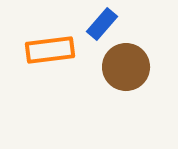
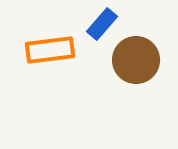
brown circle: moved 10 px right, 7 px up
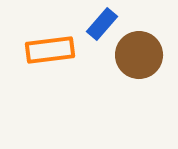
brown circle: moved 3 px right, 5 px up
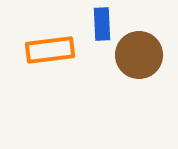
blue rectangle: rotated 44 degrees counterclockwise
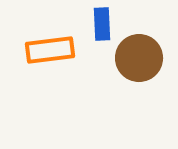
brown circle: moved 3 px down
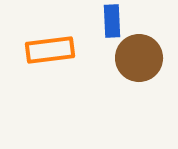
blue rectangle: moved 10 px right, 3 px up
